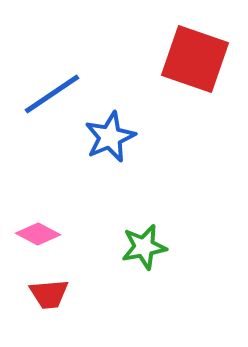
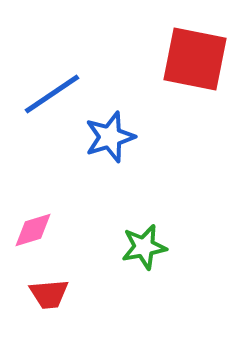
red square: rotated 8 degrees counterclockwise
blue star: rotated 6 degrees clockwise
pink diamond: moved 5 px left, 4 px up; rotated 45 degrees counterclockwise
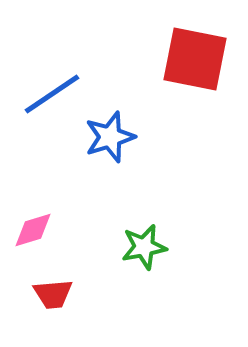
red trapezoid: moved 4 px right
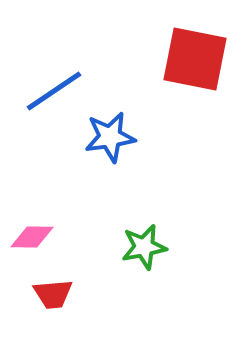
blue line: moved 2 px right, 3 px up
blue star: rotated 9 degrees clockwise
pink diamond: moved 1 px left, 7 px down; rotated 18 degrees clockwise
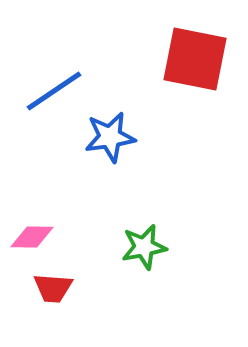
red trapezoid: moved 6 px up; rotated 9 degrees clockwise
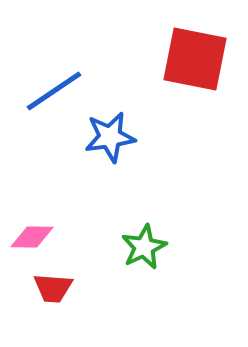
green star: rotated 15 degrees counterclockwise
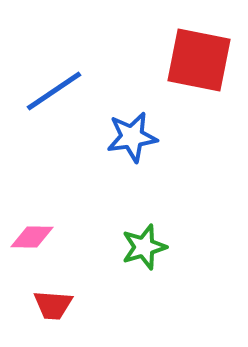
red square: moved 4 px right, 1 px down
blue star: moved 22 px right
green star: rotated 9 degrees clockwise
red trapezoid: moved 17 px down
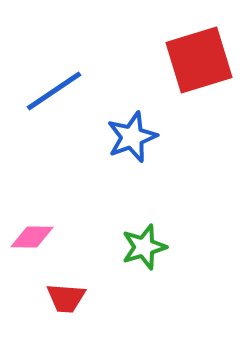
red square: rotated 28 degrees counterclockwise
blue star: rotated 12 degrees counterclockwise
red trapezoid: moved 13 px right, 7 px up
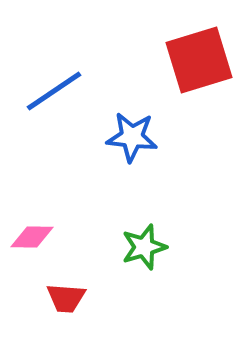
blue star: rotated 27 degrees clockwise
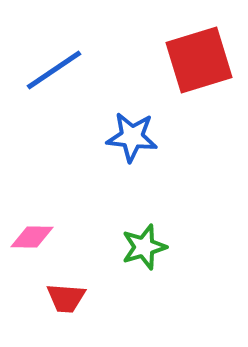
blue line: moved 21 px up
